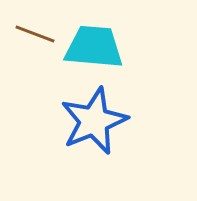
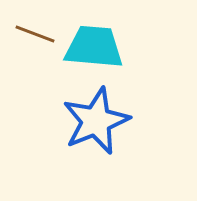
blue star: moved 2 px right
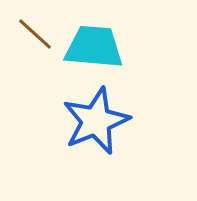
brown line: rotated 21 degrees clockwise
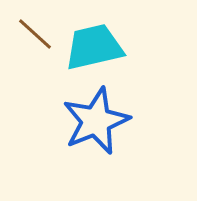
cyan trapezoid: rotated 18 degrees counterclockwise
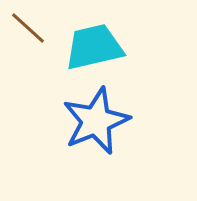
brown line: moved 7 px left, 6 px up
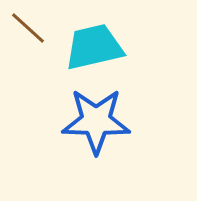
blue star: rotated 24 degrees clockwise
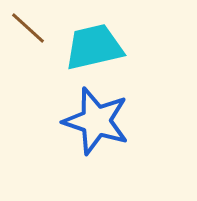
blue star: rotated 16 degrees clockwise
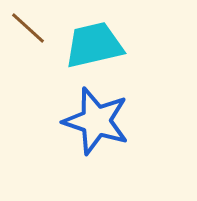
cyan trapezoid: moved 2 px up
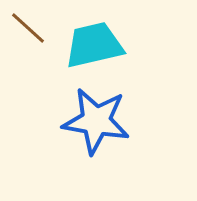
blue star: rotated 8 degrees counterclockwise
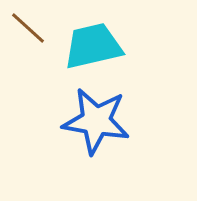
cyan trapezoid: moved 1 px left, 1 px down
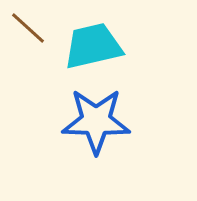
blue star: rotated 8 degrees counterclockwise
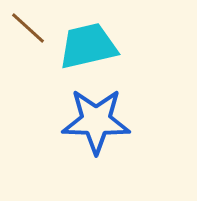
cyan trapezoid: moved 5 px left
